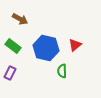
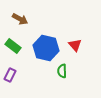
red triangle: rotated 32 degrees counterclockwise
purple rectangle: moved 2 px down
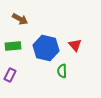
green rectangle: rotated 42 degrees counterclockwise
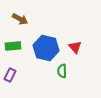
red triangle: moved 2 px down
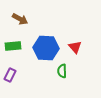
blue hexagon: rotated 10 degrees counterclockwise
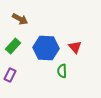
green rectangle: rotated 42 degrees counterclockwise
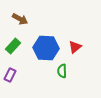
red triangle: rotated 32 degrees clockwise
